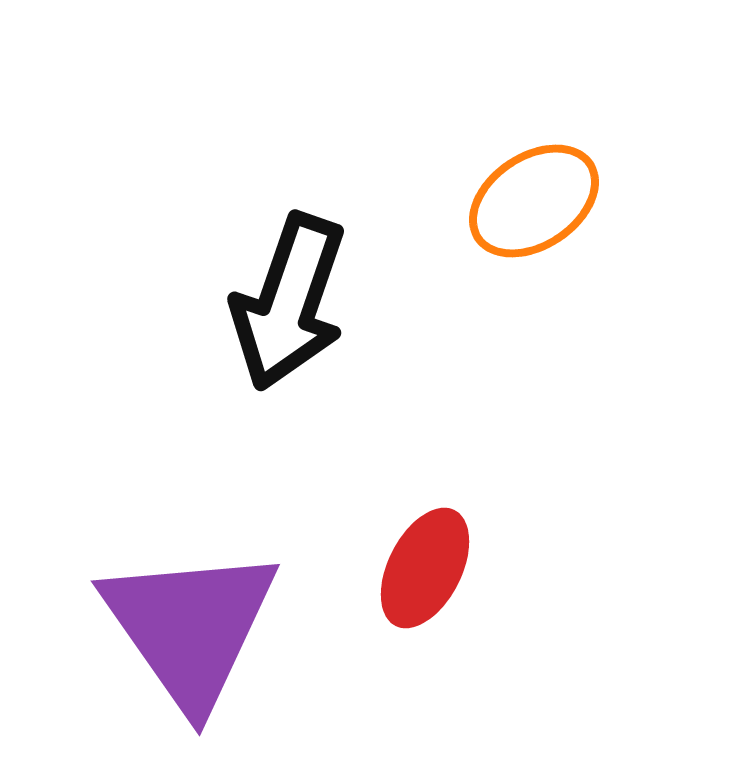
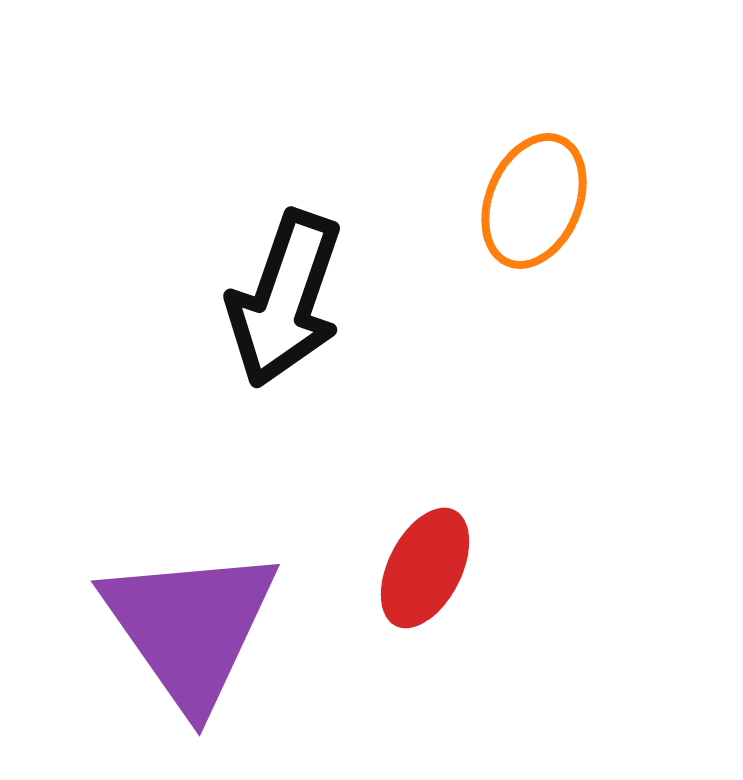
orange ellipse: rotated 33 degrees counterclockwise
black arrow: moved 4 px left, 3 px up
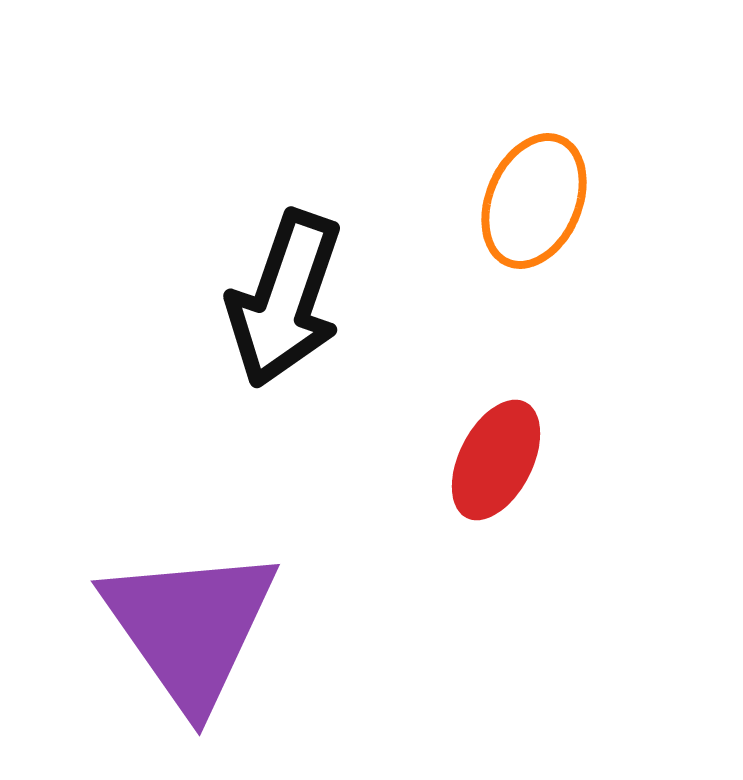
red ellipse: moved 71 px right, 108 px up
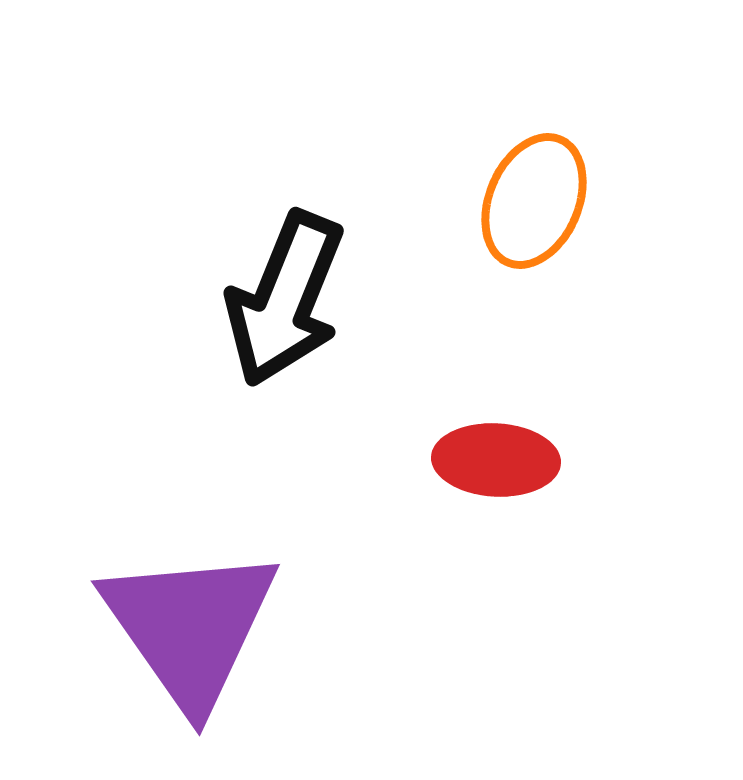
black arrow: rotated 3 degrees clockwise
red ellipse: rotated 66 degrees clockwise
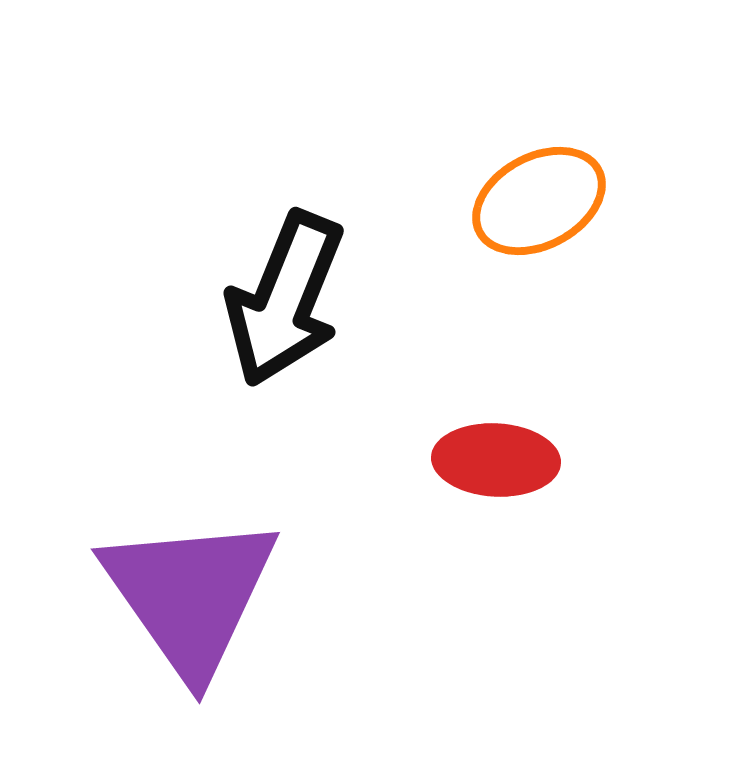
orange ellipse: moved 5 px right; rotated 39 degrees clockwise
purple triangle: moved 32 px up
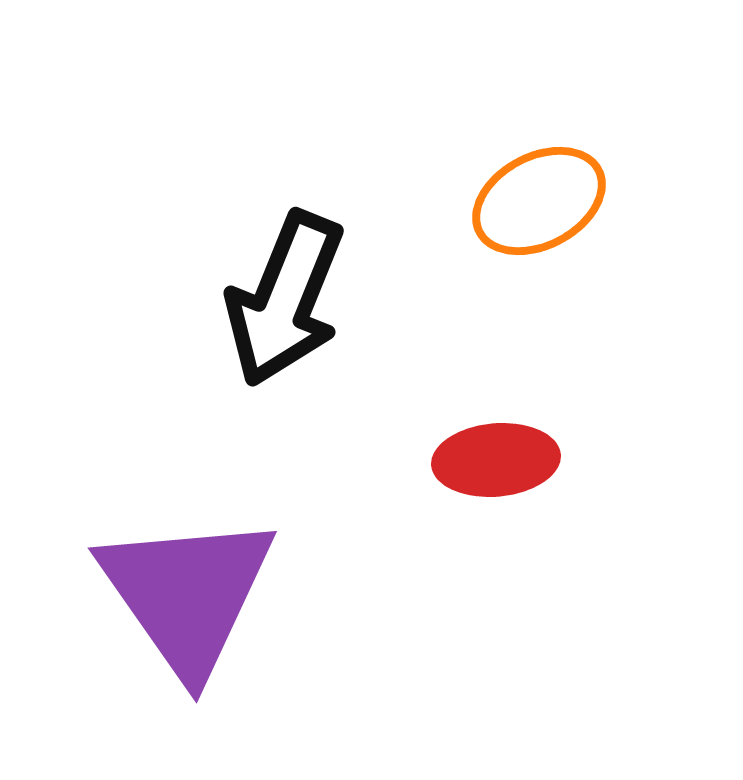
red ellipse: rotated 8 degrees counterclockwise
purple triangle: moved 3 px left, 1 px up
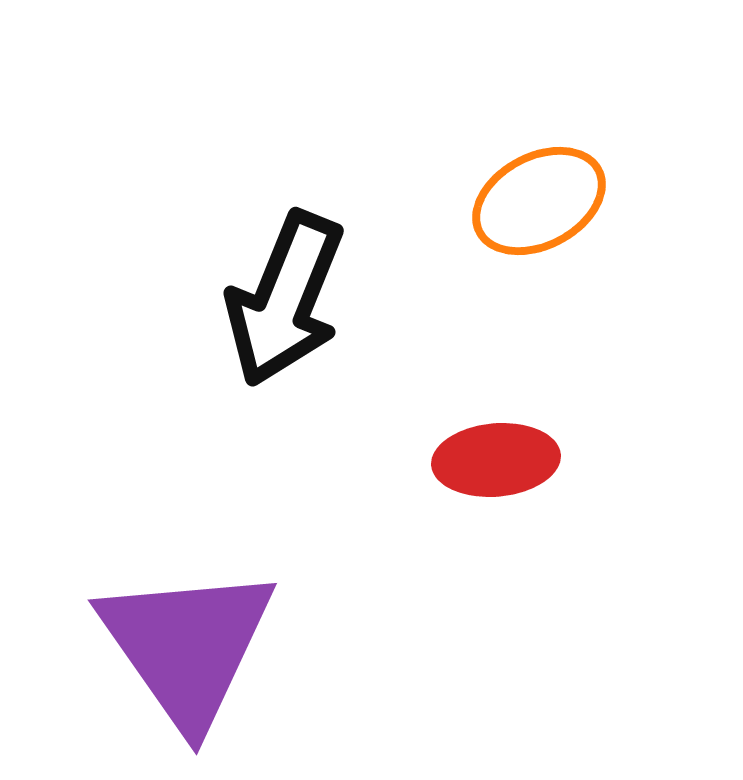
purple triangle: moved 52 px down
